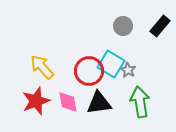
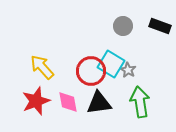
black rectangle: rotated 70 degrees clockwise
red circle: moved 2 px right
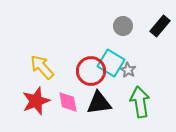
black rectangle: rotated 70 degrees counterclockwise
cyan square: moved 1 px up
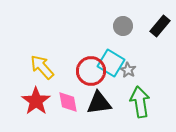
red star: rotated 16 degrees counterclockwise
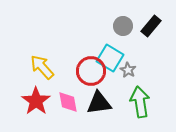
black rectangle: moved 9 px left
cyan square: moved 1 px left, 5 px up
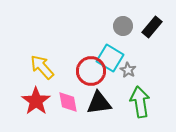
black rectangle: moved 1 px right, 1 px down
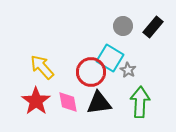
black rectangle: moved 1 px right
red circle: moved 1 px down
green arrow: rotated 12 degrees clockwise
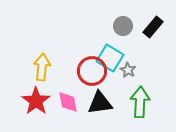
yellow arrow: rotated 48 degrees clockwise
red circle: moved 1 px right, 1 px up
black triangle: moved 1 px right
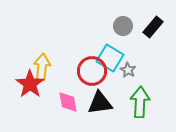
red star: moved 6 px left, 17 px up
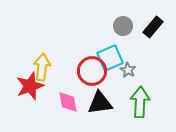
cyan square: rotated 36 degrees clockwise
red star: moved 2 px down; rotated 16 degrees clockwise
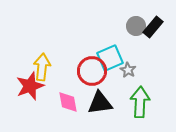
gray circle: moved 13 px right
